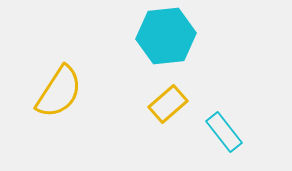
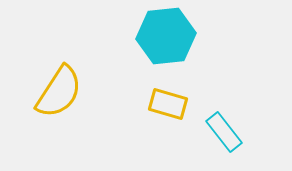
yellow rectangle: rotated 57 degrees clockwise
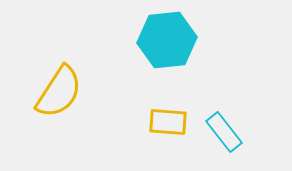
cyan hexagon: moved 1 px right, 4 px down
yellow rectangle: moved 18 px down; rotated 12 degrees counterclockwise
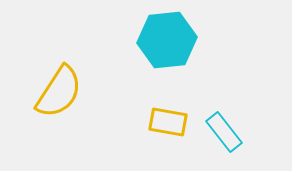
yellow rectangle: rotated 6 degrees clockwise
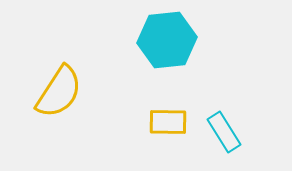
yellow rectangle: rotated 9 degrees counterclockwise
cyan rectangle: rotated 6 degrees clockwise
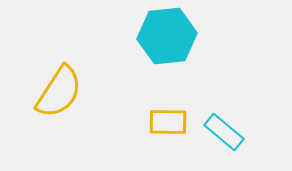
cyan hexagon: moved 4 px up
cyan rectangle: rotated 18 degrees counterclockwise
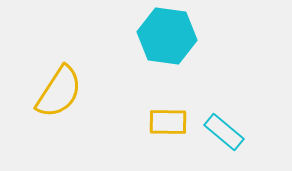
cyan hexagon: rotated 14 degrees clockwise
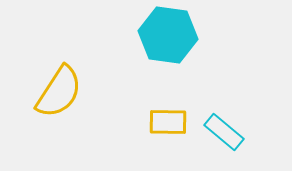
cyan hexagon: moved 1 px right, 1 px up
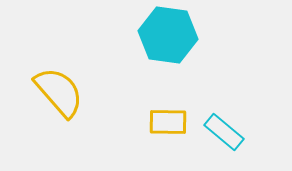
yellow semicircle: rotated 74 degrees counterclockwise
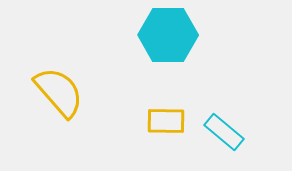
cyan hexagon: rotated 8 degrees counterclockwise
yellow rectangle: moved 2 px left, 1 px up
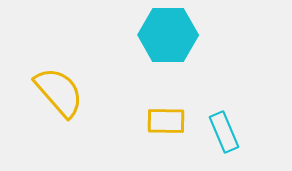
cyan rectangle: rotated 27 degrees clockwise
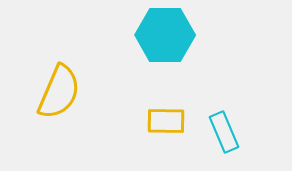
cyan hexagon: moved 3 px left
yellow semicircle: rotated 64 degrees clockwise
